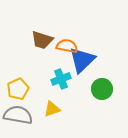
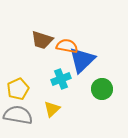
yellow triangle: rotated 24 degrees counterclockwise
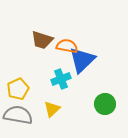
green circle: moved 3 px right, 15 px down
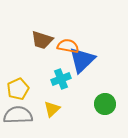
orange semicircle: moved 1 px right
gray semicircle: rotated 12 degrees counterclockwise
